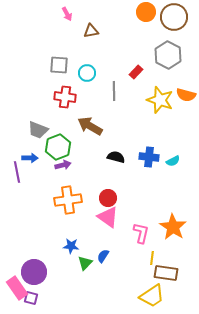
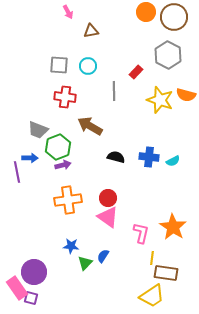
pink arrow: moved 1 px right, 2 px up
cyan circle: moved 1 px right, 7 px up
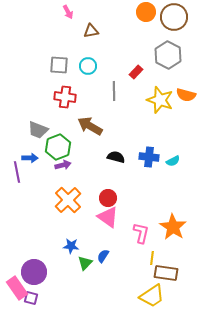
orange cross: rotated 36 degrees counterclockwise
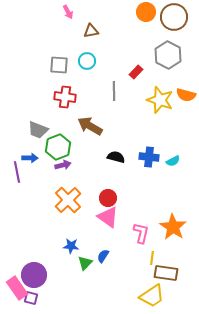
cyan circle: moved 1 px left, 5 px up
purple circle: moved 3 px down
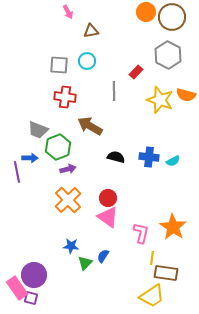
brown circle: moved 2 px left
purple arrow: moved 5 px right, 4 px down
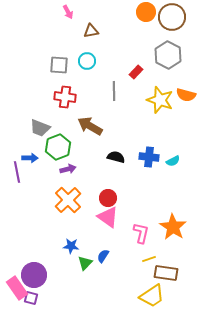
gray trapezoid: moved 2 px right, 2 px up
yellow line: moved 3 px left, 1 px down; rotated 64 degrees clockwise
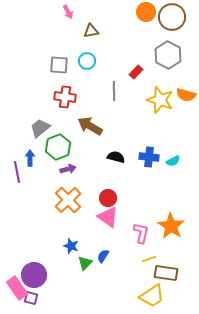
gray trapezoid: rotated 120 degrees clockwise
blue arrow: rotated 91 degrees counterclockwise
orange star: moved 2 px left, 1 px up
blue star: rotated 14 degrees clockwise
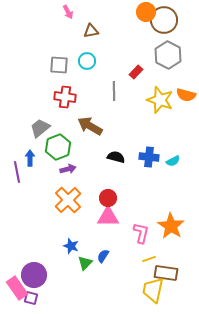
brown circle: moved 8 px left, 3 px down
pink triangle: rotated 35 degrees counterclockwise
yellow trapezoid: moved 1 px right, 6 px up; rotated 136 degrees clockwise
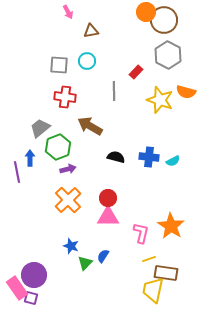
orange semicircle: moved 3 px up
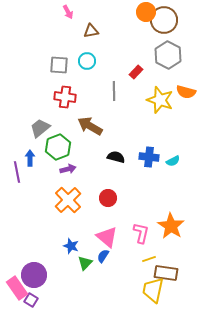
pink triangle: moved 1 px left, 20 px down; rotated 40 degrees clockwise
purple square: moved 2 px down; rotated 16 degrees clockwise
